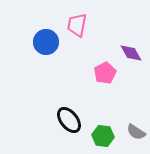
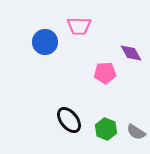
pink trapezoid: moved 2 px right, 1 px down; rotated 100 degrees counterclockwise
blue circle: moved 1 px left
pink pentagon: rotated 25 degrees clockwise
green hexagon: moved 3 px right, 7 px up; rotated 15 degrees clockwise
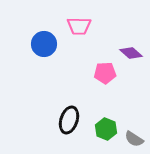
blue circle: moved 1 px left, 2 px down
purple diamond: rotated 20 degrees counterclockwise
black ellipse: rotated 56 degrees clockwise
gray semicircle: moved 2 px left, 7 px down
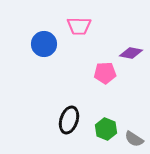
purple diamond: rotated 30 degrees counterclockwise
